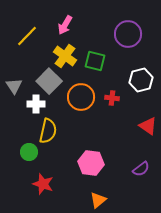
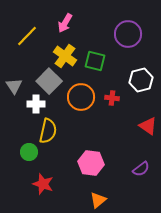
pink arrow: moved 2 px up
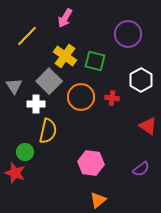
pink arrow: moved 5 px up
white hexagon: rotated 15 degrees counterclockwise
green circle: moved 4 px left
red star: moved 28 px left, 11 px up
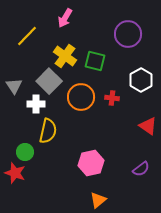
pink hexagon: rotated 20 degrees counterclockwise
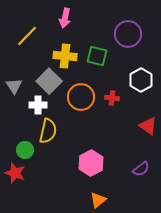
pink arrow: rotated 18 degrees counterclockwise
yellow cross: rotated 30 degrees counterclockwise
green square: moved 2 px right, 5 px up
white cross: moved 2 px right, 1 px down
green circle: moved 2 px up
pink hexagon: rotated 15 degrees counterclockwise
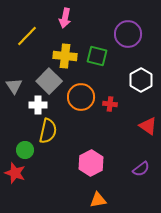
red cross: moved 2 px left, 6 px down
orange triangle: rotated 30 degrees clockwise
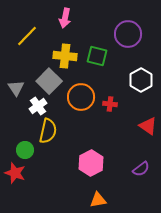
gray triangle: moved 2 px right, 2 px down
white cross: moved 1 px down; rotated 36 degrees counterclockwise
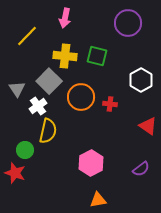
purple circle: moved 11 px up
gray triangle: moved 1 px right, 1 px down
